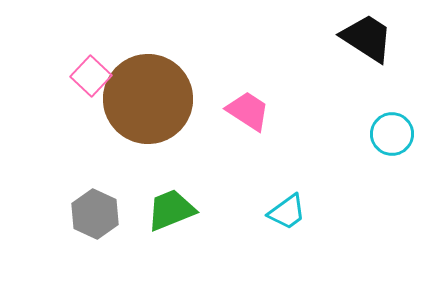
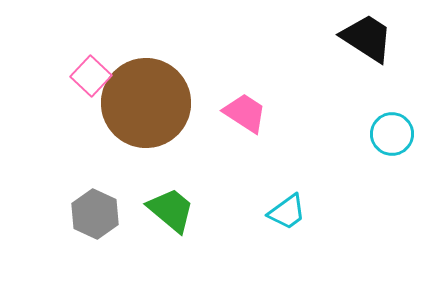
brown circle: moved 2 px left, 4 px down
pink trapezoid: moved 3 px left, 2 px down
green trapezoid: rotated 62 degrees clockwise
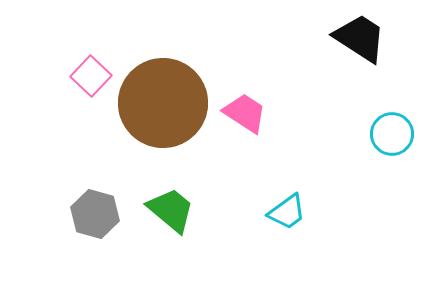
black trapezoid: moved 7 px left
brown circle: moved 17 px right
gray hexagon: rotated 9 degrees counterclockwise
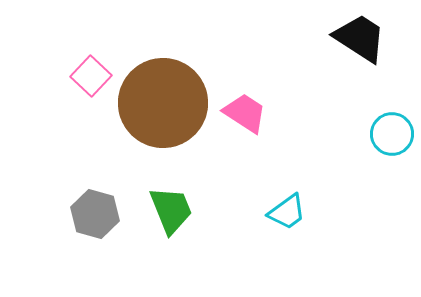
green trapezoid: rotated 28 degrees clockwise
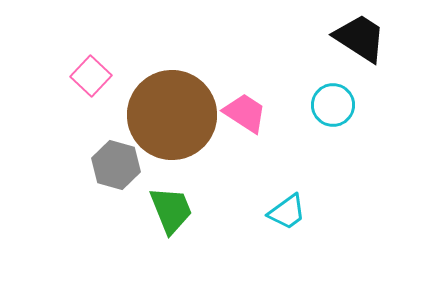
brown circle: moved 9 px right, 12 px down
cyan circle: moved 59 px left, 29 px up
gray hexagon: moved 21 px right, 49 px up
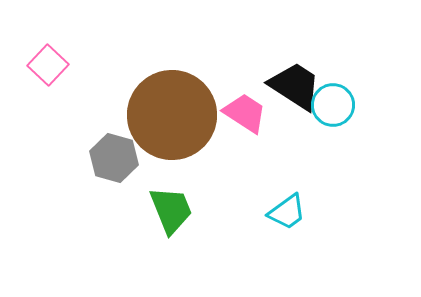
black trapezoid: moved 65 px left, 48 px down
pink square: moved 43 px left, 11 px up
gray hexagon: moved 2 px left, 7 px up
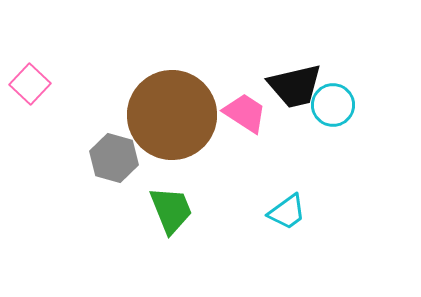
pink square: moved 18 px left, 19 px down
black trapezoid: rotated 134 degrees clockwise
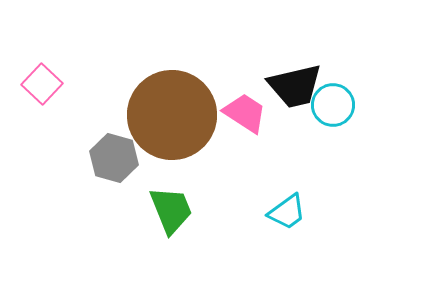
pink square: moved 12 px right
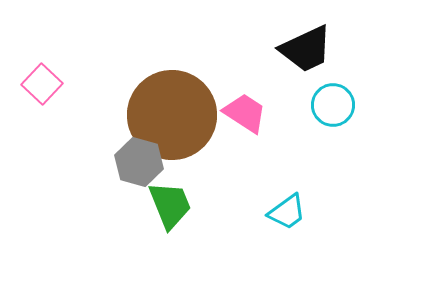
black trapezoid: moved 11 px right, 37 px up; rotated 12 degrees counterclockwise
gray hexagon: moved 25 px right, 4 px down
green trapezoid: moved 1 px left, 5 px up
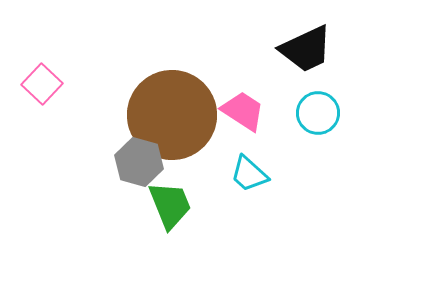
cyan circle: moved 15 px left, 8 px down
pink trapezoid: moved 2 px left, 2 px up
cyan trapezoid: moved 38 px left, 38 px up; rotated 78 degrees clockwise
